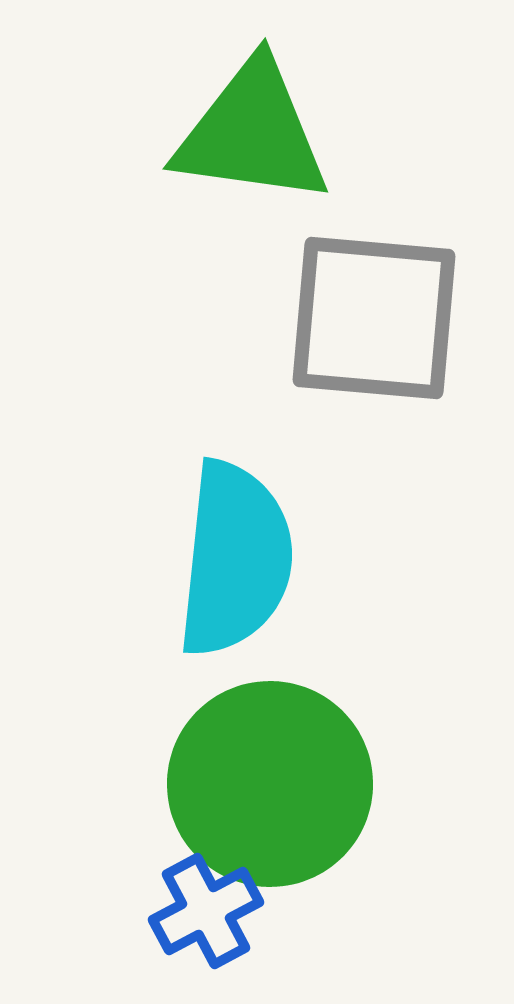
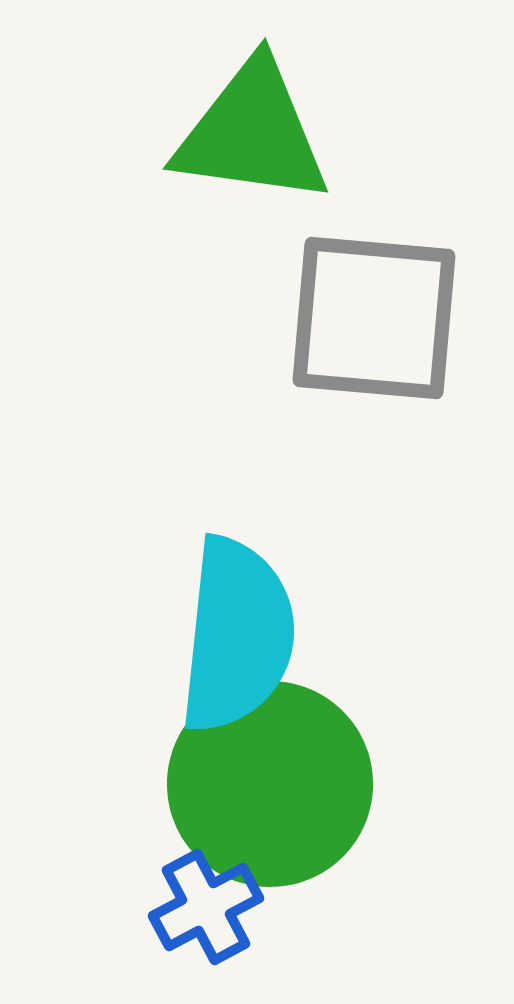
cyan semicircle: moved 2 px right, 76 px down
blue cross: moved 4 px up
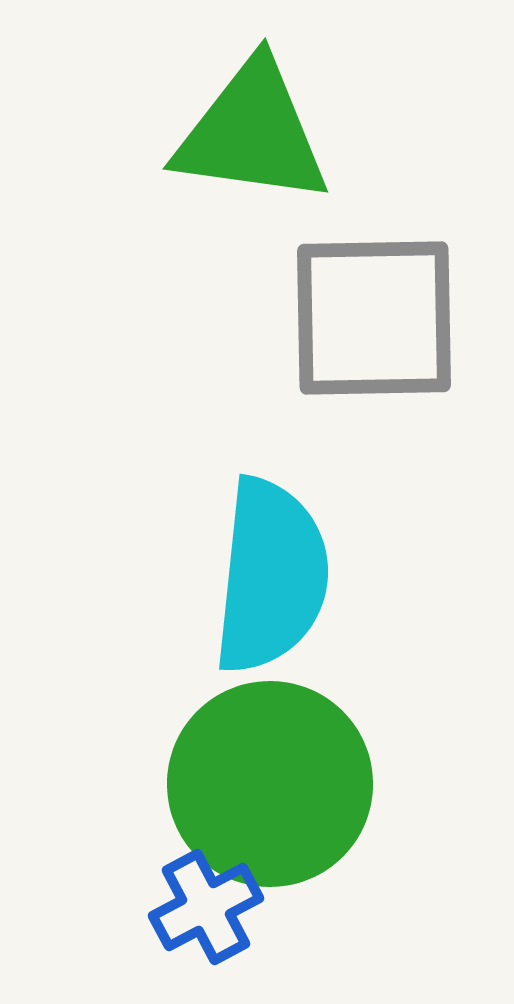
gray square: rotated 6 degrees counterclockwise
cyan semicircle: moved 34 px right, 59 px up
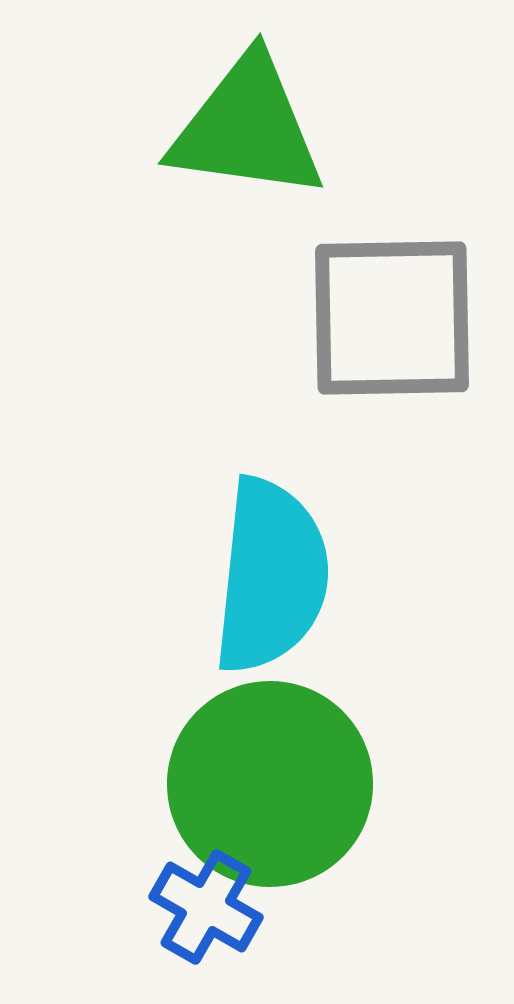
green triangle: moved 5 px left, 5 px up
gray square: moved 18 px right
blue cross: rotated 32 degrees counterclockwise
